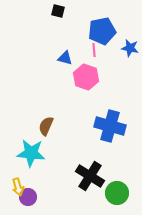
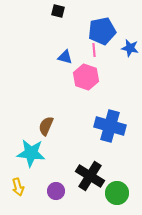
blue triangle: moved 1 px up
purple circle: moved 28 px right, 6 px up
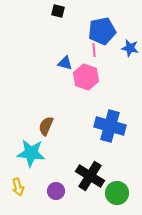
blue triangle: moved 6 px down
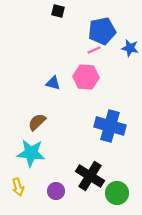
pink line: rotated 72 degrees clockwise
blue triangle: moved 12 px left, 20 px down
pink hexagon: rotated 15 degrees counterclockwise
brown semicircle: moved 9 px left, 4 px up; rotated 24 degrees clockwise
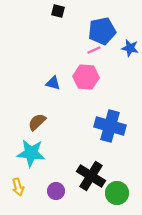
black cross: moved 1 px right
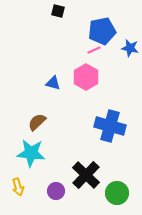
pink hexagon: rotated 25 degrees clockwise
black cross: moved 5 px left, 1 px up; rotated 12 degrees clockwise
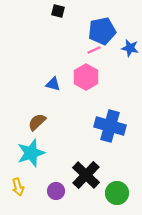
blue triangle: moved 1 px down
cyan star: rotated 24 degrees counterclockwise
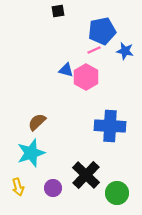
black square: rotated 24 degrees counterclockwise
blue star: moved 5 px left, 3 px down
blue triangle: moved 13 px right, 14 px up
blue cross: rotated 12 degrees counterclockwise
purple circle: moved 3 px left, 3 px up
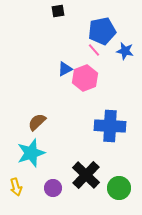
pink line: rotated 72 degrees clockwise
blue triangle: moved 1 px left, 1 px up; rotated 42 degrees counterclockwise
pink hexagon: moved 1 px left, 1 px down; rotated 10 degrees clockwise
yellow arrow: moved 2 px left
green circle: moved 2 px right, 5 px up
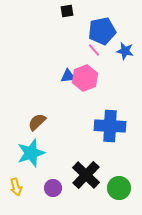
black square: moved 9 px right
blue triangle: moved 3 px right, 7 px down; rotated 21 degrees clockwise
